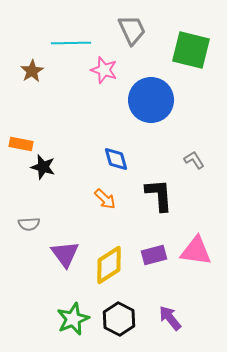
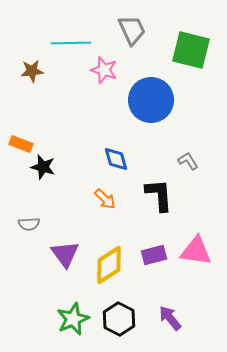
brown star: rotated 25 degrees clockwise
orange rectangle: rotated 10 degrees clockwise
gray L-shape: moved 6 px left, 1 px down
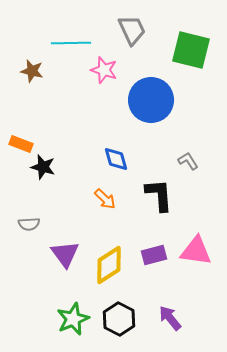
brown star: rotated 20 degrees clockwise
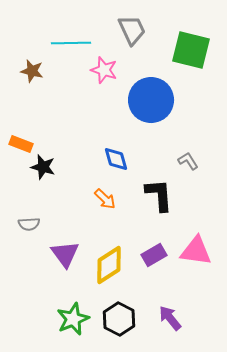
purple rectangle: rotated 15 degrees counterclockwise
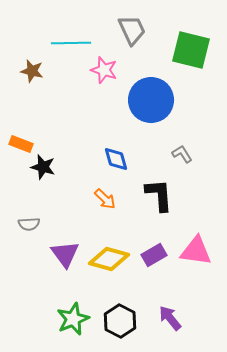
gray L-shape: moved 6 px left, 7 px up
yellow diamond: moved 6 px up; rotated 48 degrees clockwise
black hexagon: moved 1 px right, 2 px down
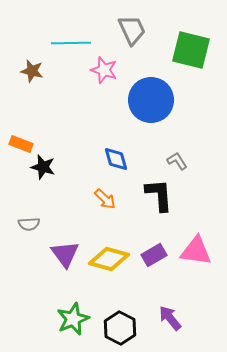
gray L-shape: moved 5 px left, 7 px down
black hexagon: moved 7 px down
